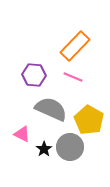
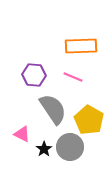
orange rectangle: moved 6 px right; rotated 44 degrees clockwise
gray semicircle: moved 2 px right; rotated 32 degrees clockwise
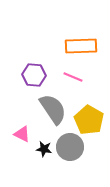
black star: rotated 28 degrees counterclockwise
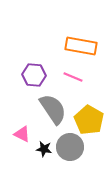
orange rectangle: rotated 12 degrees clockwise
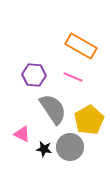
orange rectangle: rotated 20 degrees clockwise
yellow pentagon: rotated 12 degrees clockwise
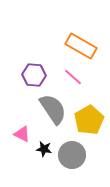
pink line: rotated 18 degrees clockwise
gray circle: moved 2 px right, 8 px down
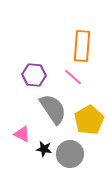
orange rectangle: moved 1 px right; rotated 64 degrees clockwise
gray circle: moved 2 px left, 1 px up
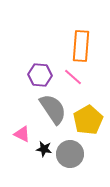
orange rectangle: moved 1 px left
purple hexagon: moved 6 px right
yellow pentagon: moved 1 px left
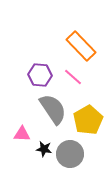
orange rectangle: rotated 48 degrees counterclockwise
pink triangle: rotated 24 degrees counterclockwise
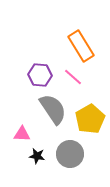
orange rectangle: rotated 12 degrees clockwise
yellow pentagon: moved 2 px right, 1 px up
black star: moved 7 px left, 7 px down
